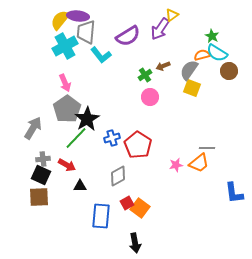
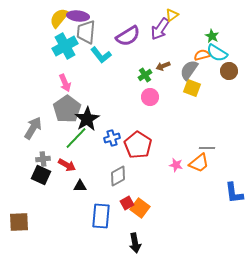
yellow semicircle: moved 1 px left, 2 px up
pink star: rotated 24 degrees clockwise
brown square: moved 20 px left, 25 px down
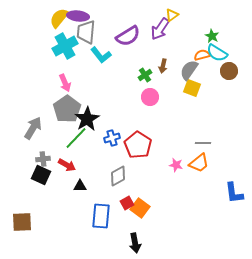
brown arrow: rotated 56 degrees counterclockwise
gray line: moved 4 px left, 5 px up
brown square: moved 3 px right
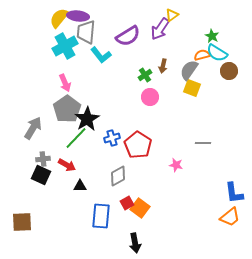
orange trapezoid: moved 31 px right, 54 px down
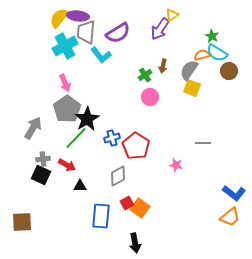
purple semicircle: moved 10 px left, 3 px up
red pentagon: moved 2 px left, 1 px down
blue L-shape: rotated 45 degrees counterclockwise
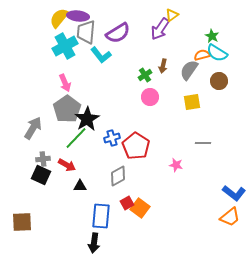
brown circle: moved 10 px left, 10 px down
yellow square: moved 14 px down; rotated 30 degrees counterclockwise
black arrow: moved 41 px left; rotated 18 degrees clockwise
